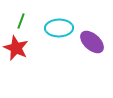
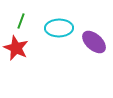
purple ellipse: moved 2 px right
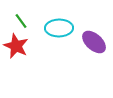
green line: rotated 56 degrees counterclockwise
red star: moved 2 px up
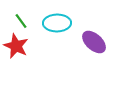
cyan ellipse: moved 2 px left, 5 px up
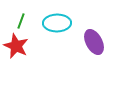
green line: rotated 56 degrees clockwise
purple ellipse: rotated 20 degrees clockwise
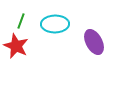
cyan ellipse: moved 2 px left, 1 px down
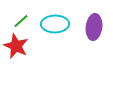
green line: rotated 28 degrees clockwise
purple ellipse: moved 15 px up; rotated 35 degrees clockwise
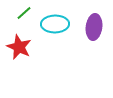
green line: moved 3 px right, 8 px up
red star: moved 3 px right, 1 px down
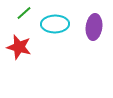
red star: rotated 10 degrees counterclockwise
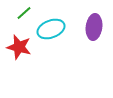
cyan ellipse: moved 4 px left, 5 px down; rotated 20 degrees counterclockwise
